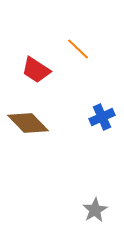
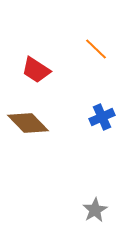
orange line: moved 18 px right
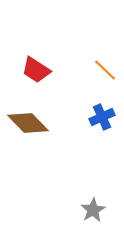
orange line: moved 9 px right, 21 px down
gray star: moved 2 px left
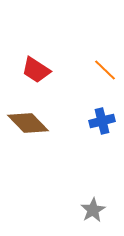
blue cross: moved 4 px down; rotated 10 degrees clockwise
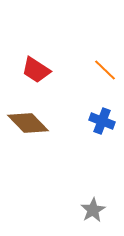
blue cross: rotated 35 degrees clockwise
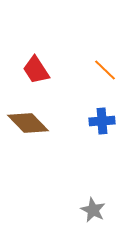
red trapezoid: rotated 24 degrees clockwise
blue cross: rotated 25 degrees counterclockwise
gray star: rotated 15 degrees counterclockwise
